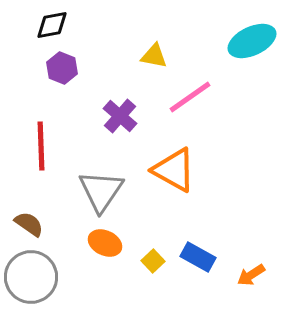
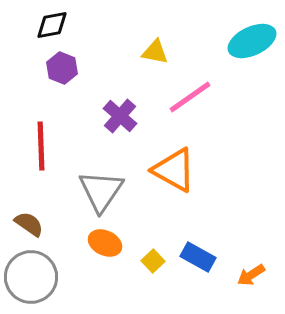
yellow triangle: moved 1 px right, 4 px up
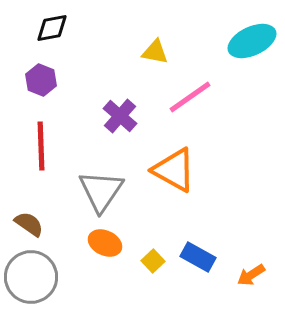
black diamond: moved 3 px down
purple hexagon: moved 21 px left, 12 px down
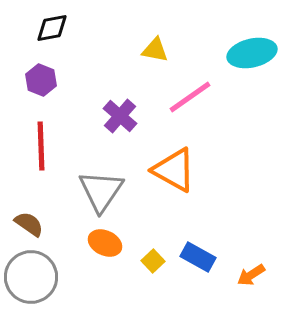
cyan ellipse: moved 12 px down; rotated 12 degrees clockwise
yellow triangle: moved 2 px up
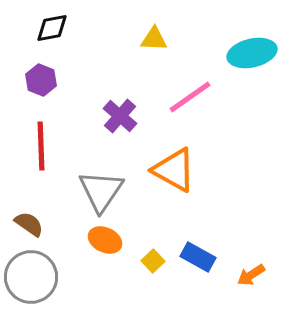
yellow triangle: moved 1 px left, 11 px up; rotated 8 degrees counterclockwise
orange ellipse: moved 3 px up
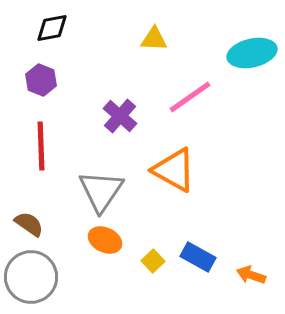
orange arrow: rotated 52 degrees clockwise
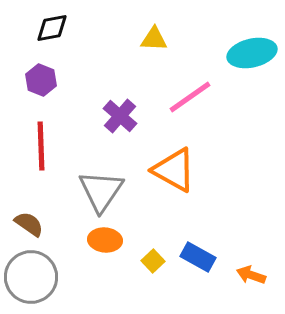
orange ellipse: rotated 20 degrees counterclockwise
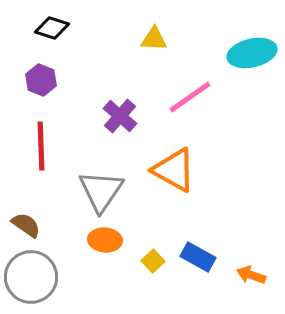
black diamond: rotated 28 degrees clockwise
brown semicircle: moved 3 px left, 1 px down
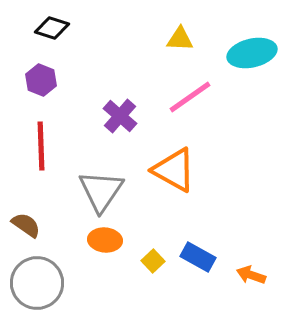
yellow triangle: moved 26 px right
gray circle: moved 6 px right, 6 px down
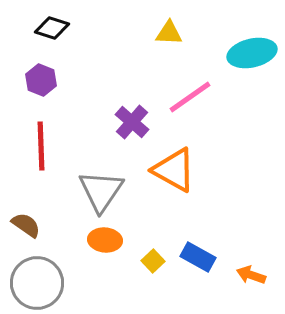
yellow triangle: moved 11 px left, 6 px up
purple cross: moved 12 px right, 6 px down
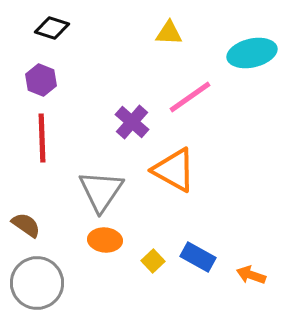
red line: moved 1 px right, 8 px up
